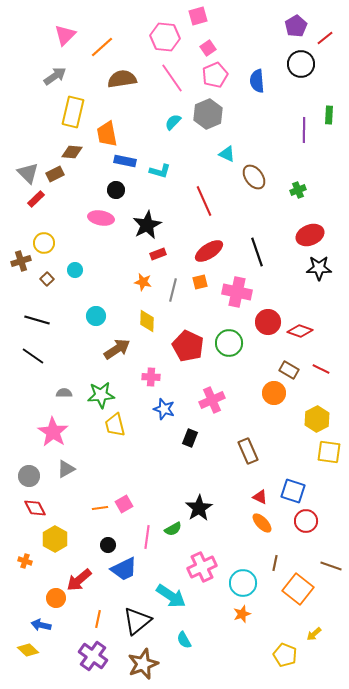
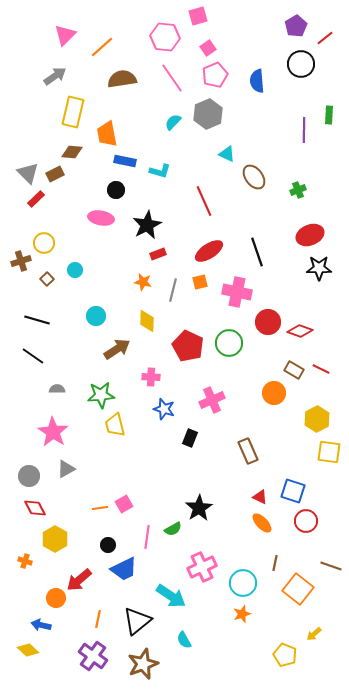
brown rectangle at (289, 370): moved 5 px right
gray semicircle at (64, 393): moved 7 px left, 4 px up
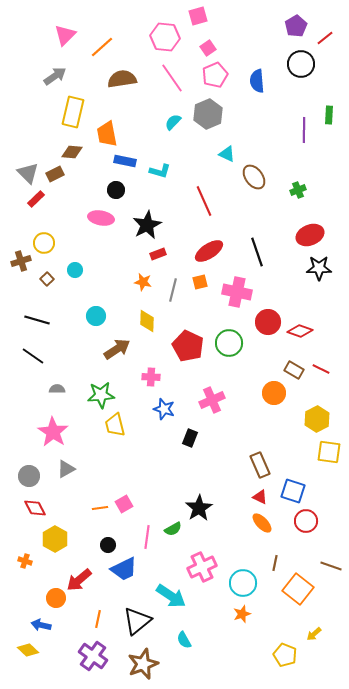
brown rectangle at (248, 451): moved 12 px right, 14 px down
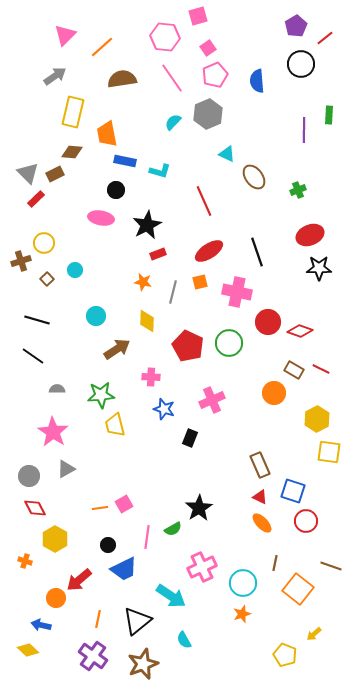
gray line at (173, 290): moved 2 px down
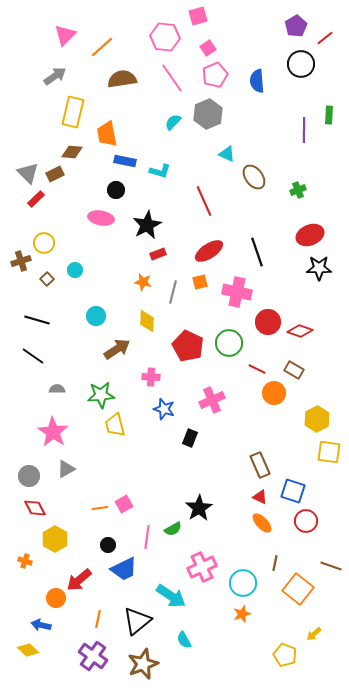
red line at (321, 369): moved 64 px left
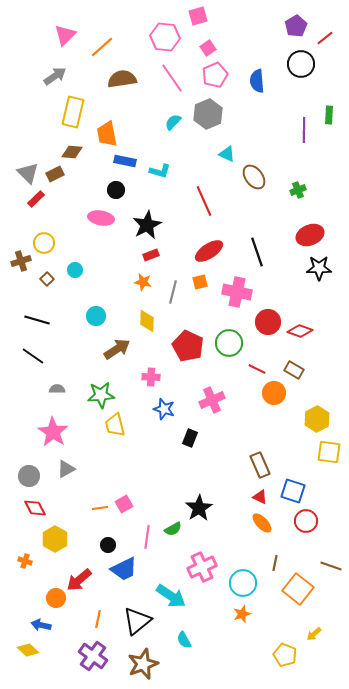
red rectangle at (158, 254): moved 7 px left, 1 px down
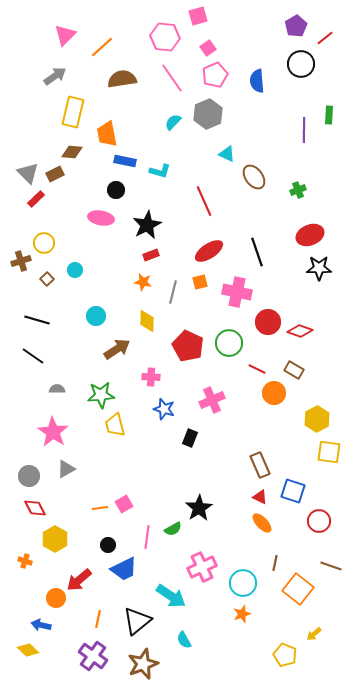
red circle at (306, 521): moved 13 px right
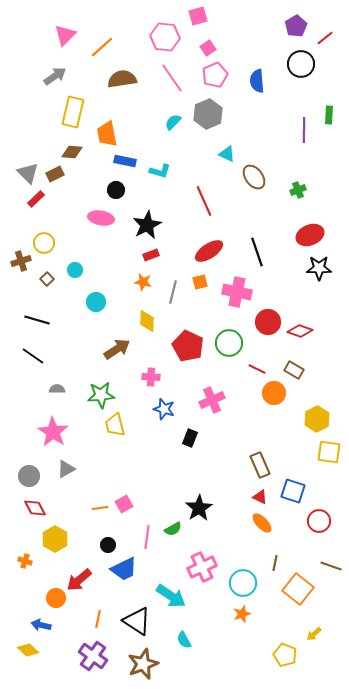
cyan circle at (96, 316): moved 14 px up
black triangle at (137, 621): rotated 48 degrees counterclockwise
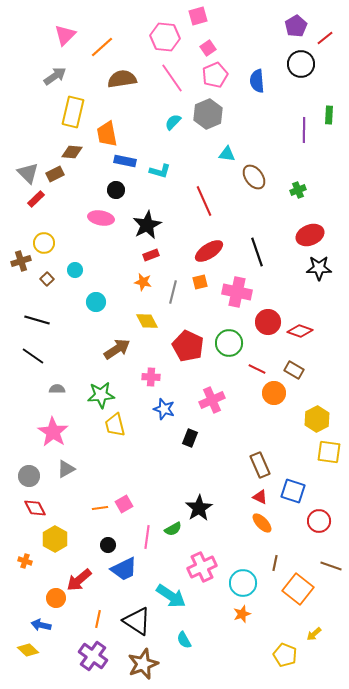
cyan triangle at (227, 154): rotated 18 degrees counterclockwise
yellow diamond at (147, 321): rotated 30 degrees counterclockwise
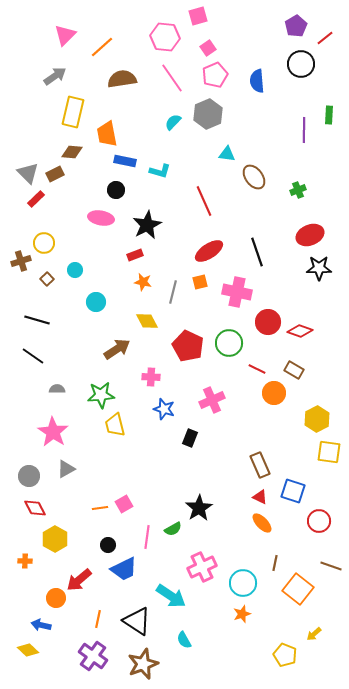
red rectangle at (151, 255): moved 16 px left
orange cross at (25, 561): rotated 16 degrees counterclockwise
